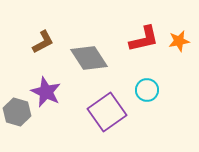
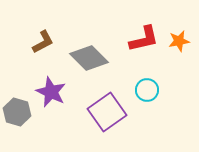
gray diamond: rotated 12 degrees counterclockwise
purple star: moved 5 px right
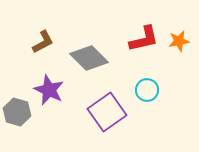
purple star: moved 2 px left, 2 px up
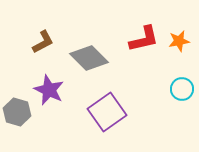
cyan circle: moved 35 px right, 1 px up
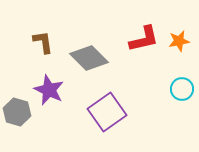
brown L-shape: rotated 70 degrees counterclockwise
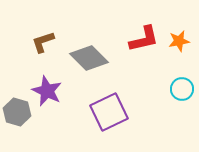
brown L-shape: rotated 100 degrees counterclockwise
purple star: moved 2 px left, 1 px down
purple square: moved 2 px right; rotated 9 degrees clockwise
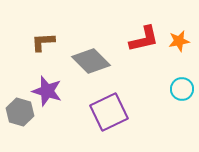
brown L-shape: rotated 15 degrees clockwise
gray diamond: moved 2 px right, 3 px down
purple star: rotated 8 degrees counterclockwise
gray hexagon: moved 3 px right
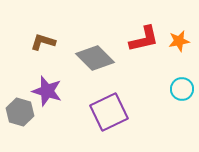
brown L-shape: rotated 20 degrees clockwise
gray diamond: moved 4 px right, 3 px up
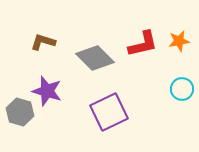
red L-shape: moved 1 px left, 5 px down
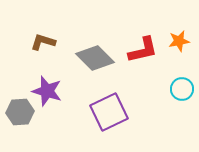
red L-shape: moved 6 px down
gray hexagon: rotated 20 degrees counterclockwise
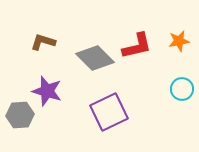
red L-shape: moved 6 px left, 4 px up
gray hexagon: moved 3 px down
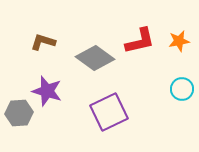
red L-shape: moved 3 px right, 5 px up
gray diamond: rotated 9 degrees counterclockwise
gray hexagon: moved 1 px left, 2 px up
